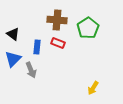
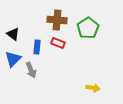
yellow arrow: rotated 112 degrees counterclockwise
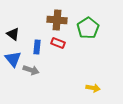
blue triangle: rotated 24 degrees counterclockwise
gray arrow: rotated 49 degrees counterclockwise
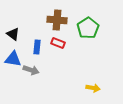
blue triangle: rotated 42 degrees counterclockwise
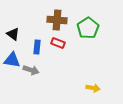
blue triangle: moved 1 px left, 1 px down
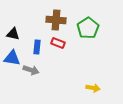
brown cross: moved 1 px left
black triangle: rotated 24 degrees counterclockwise
blue triangle: moved 2 px up
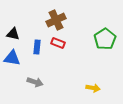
brown cross: rotated 30 degrees counterclockwise
green pentagon: moved 17 px right, 11 px down
gray arrow: moved 4 px right, 12 px down
